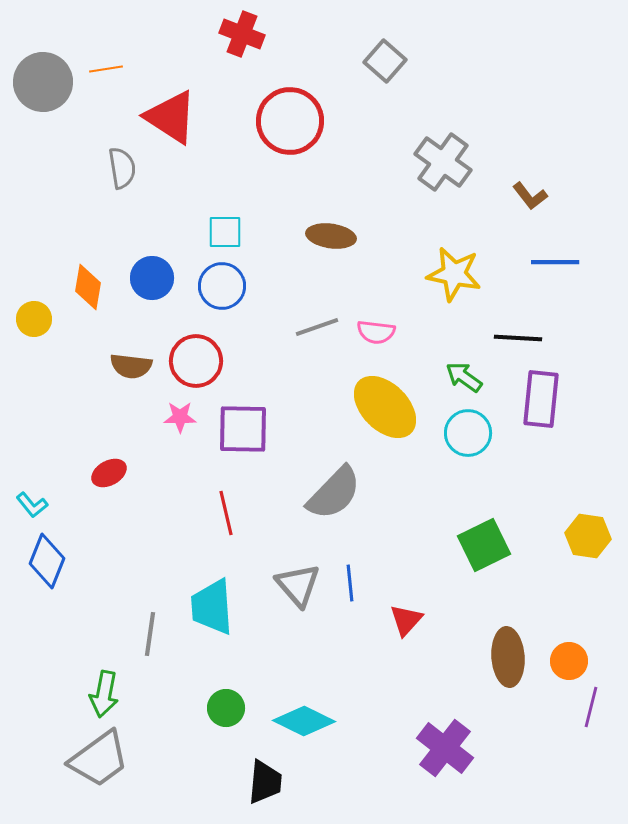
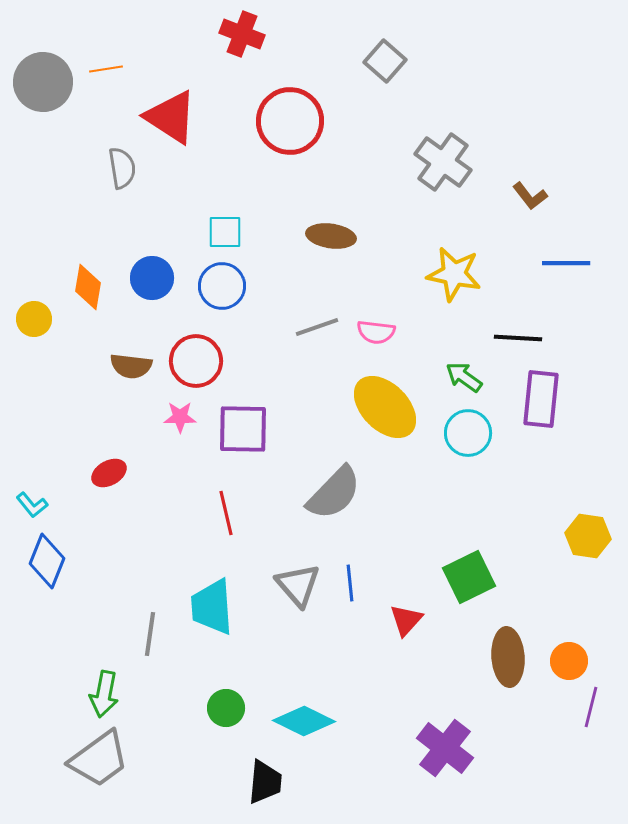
blue line at (555, 262): moved 11 px right, 1 px down
green square at (484, 545): moved 15 px left, 32 px down
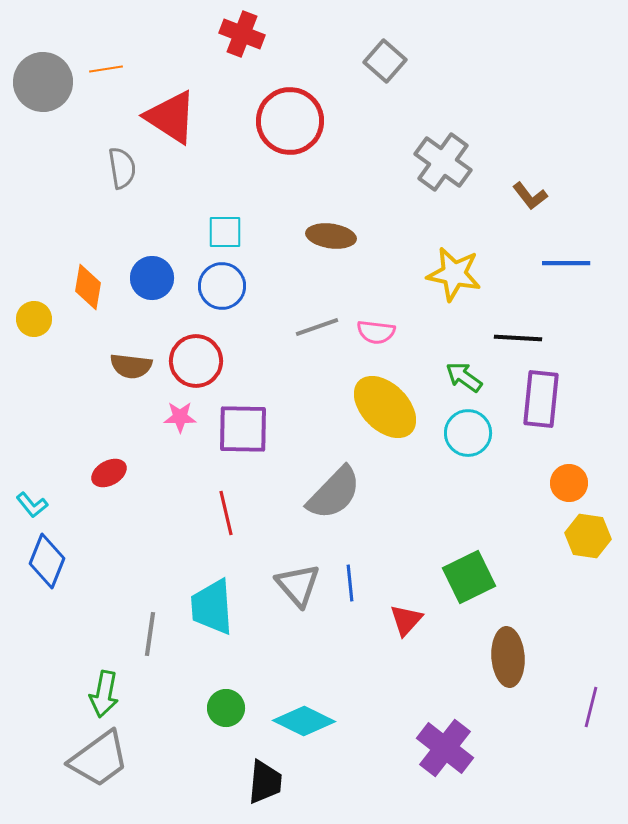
orange circle at (569, 661): moved 178 px up
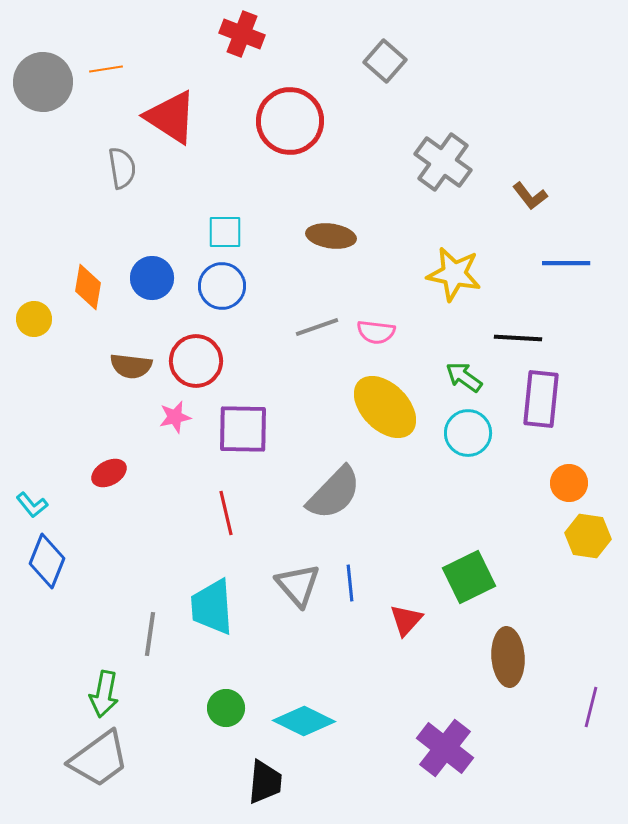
pink star at (180, 417): moved 5 px left; rotated 12 degrees counterclockwise
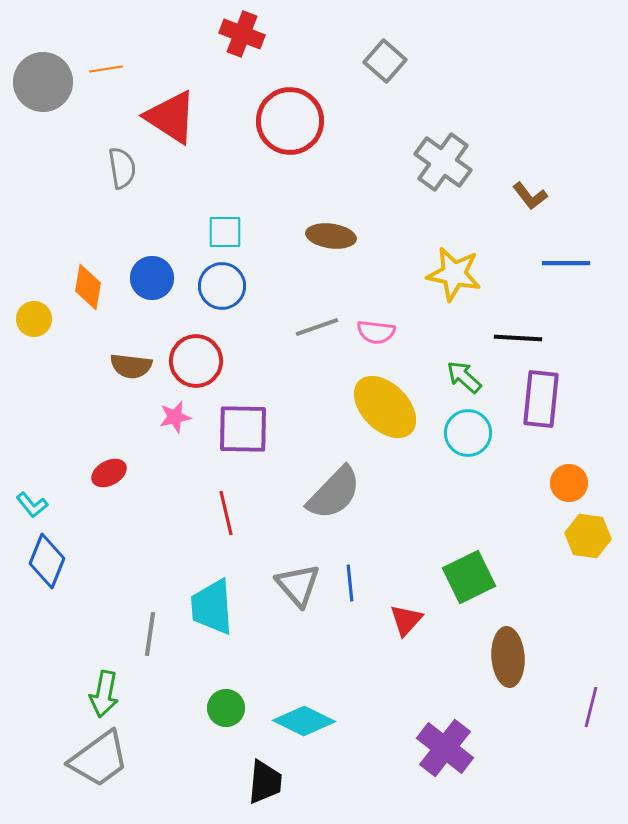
green arrow at (464, 377): rotated 6 degrees clockwise
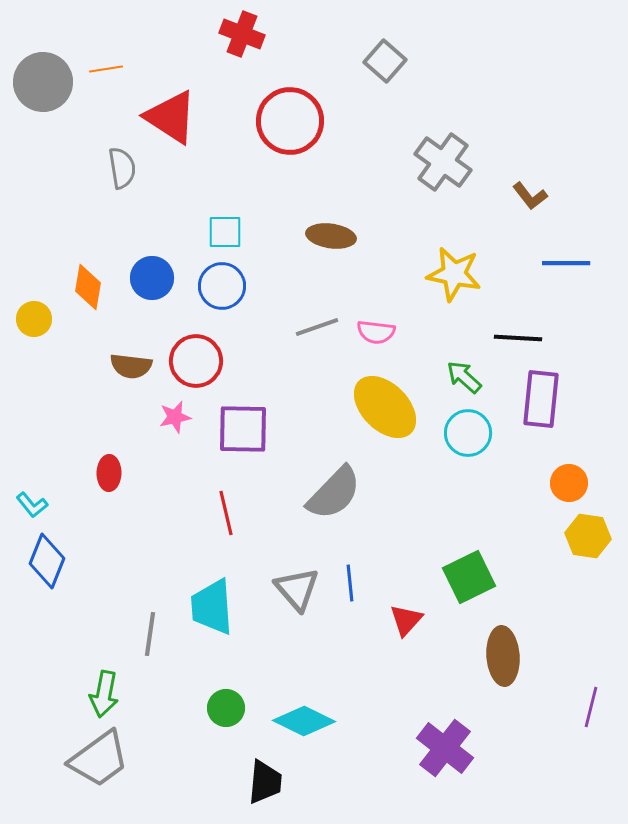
red ellipse at (109, 473): rotated 60 degrees counterclockwise
gray triangle at (298, 585): moved 1 px left, 4 px down
brown ellipse at (508, 657): moved 5 px left, 1 px up
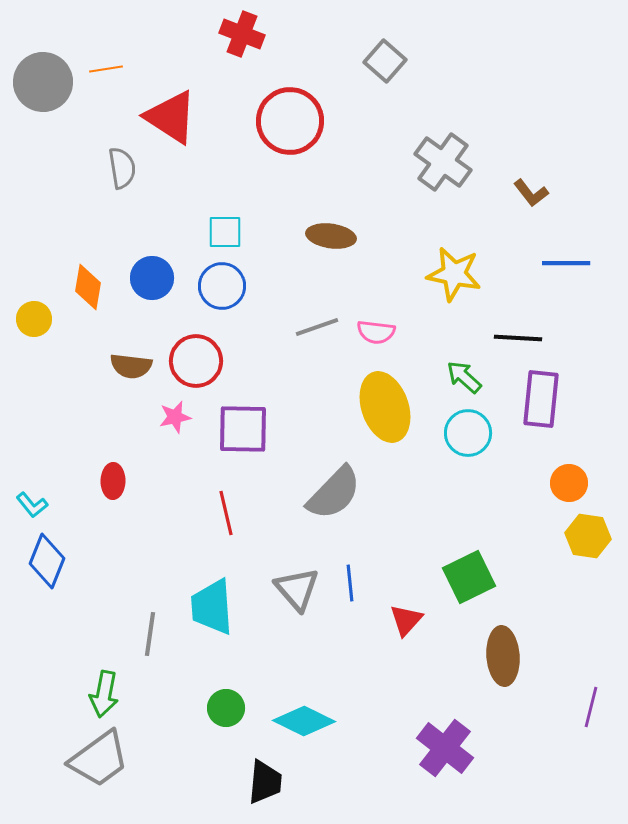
brown L-shape at (530, 196): moved 1 px right, 3 px up
yellow ellipse at (385, 407): rotated 26 degrees clockwise
red ellipse at (109, 473): moved 4 px right, 8 px down
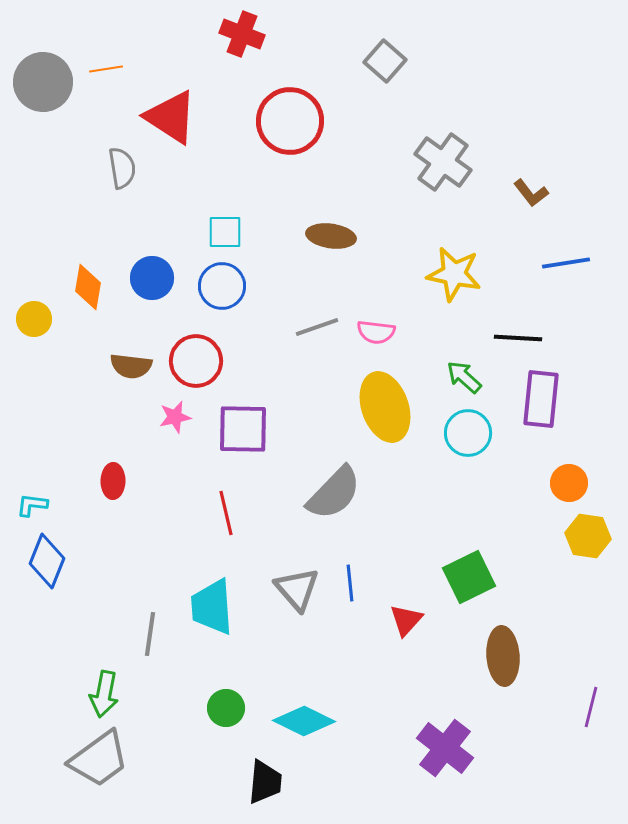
blue line at (566, 263): rotated 9 degrees counterclockwise
cyan L-shape at (32, 505): rotated 136 degrees clockwise
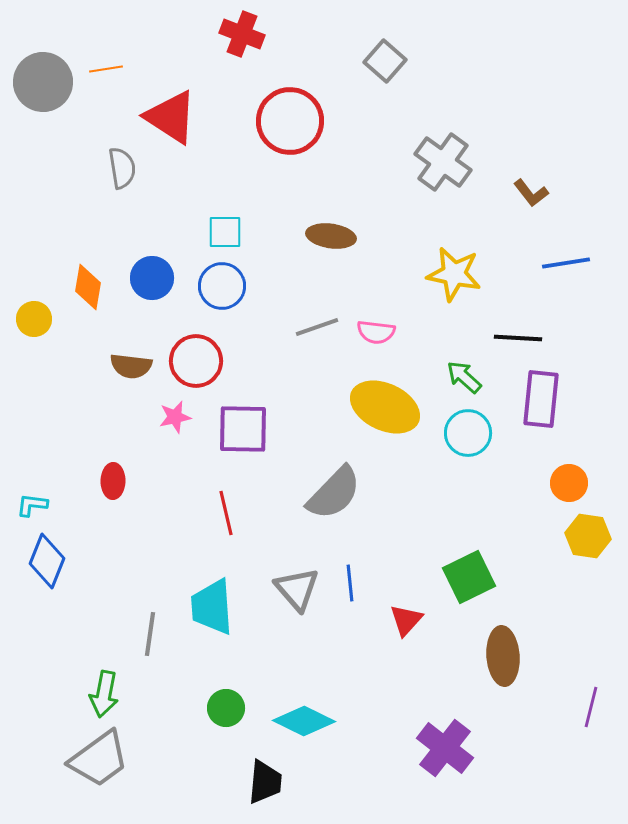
yellow ellipse at (385, 407): rotated 46 degrees counterclockwise
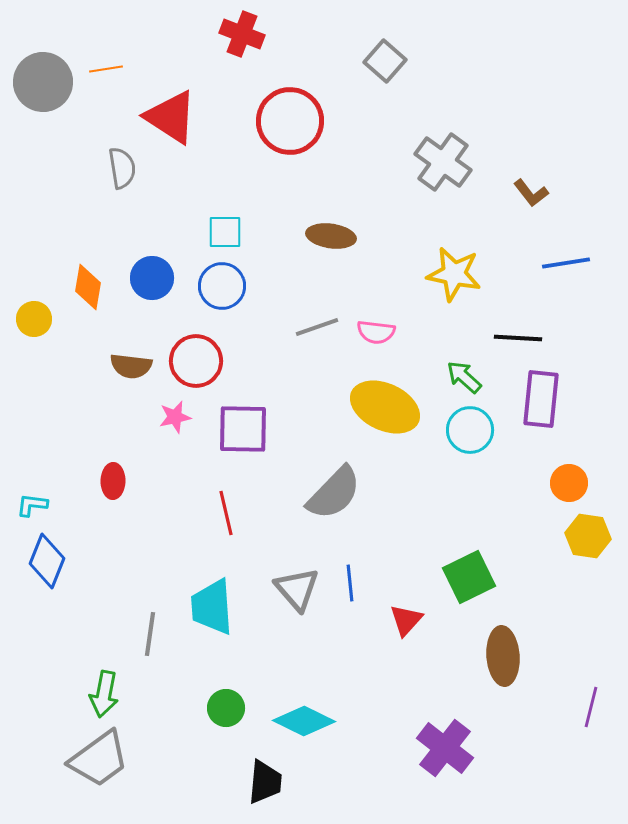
cyan circle at (468, 433): moved 2 px right, 3 px up
